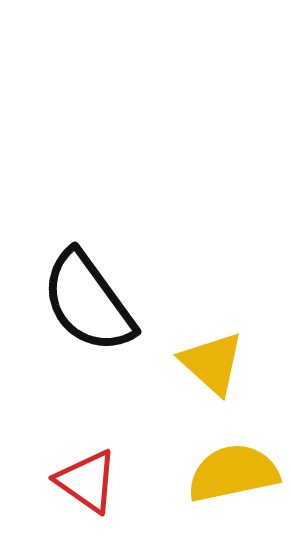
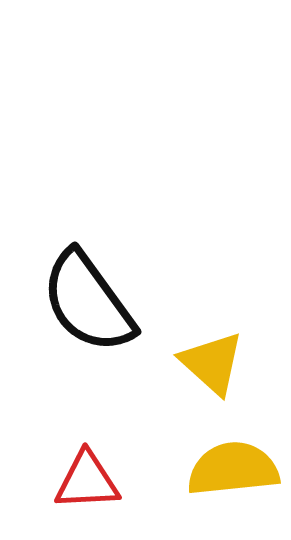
yellow semicircle: moved 4 px up; rotated 6 degrees clockwise
red triangle: rotated 38 degrees counterclockwise
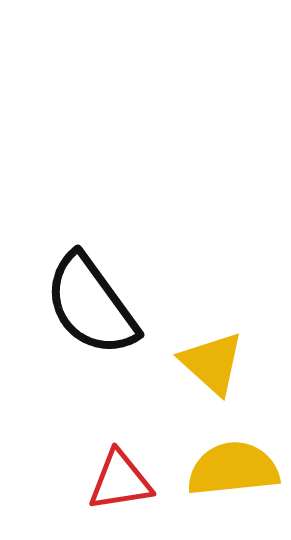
black semicircle: moved 3 px right, 3 px down
red triangle: moved 33 px right; rotated 6 degrees counterclockwise
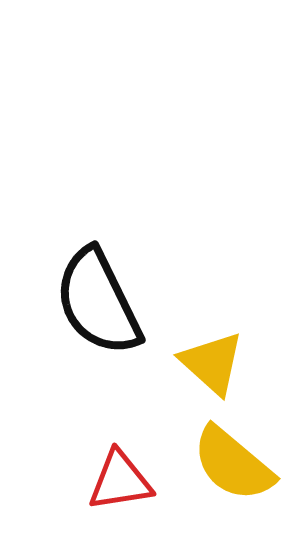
black semicircle: moved 7 px right, 3 px up; rotated 10 degrees clockwise
yellow semicircle: moved 5 px up; rotated 134 degrees counterclockwise
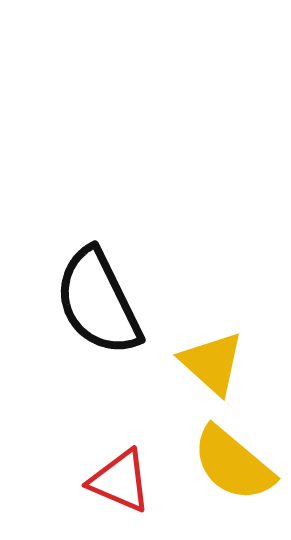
red triangle: rotated 32 degrees clockwise
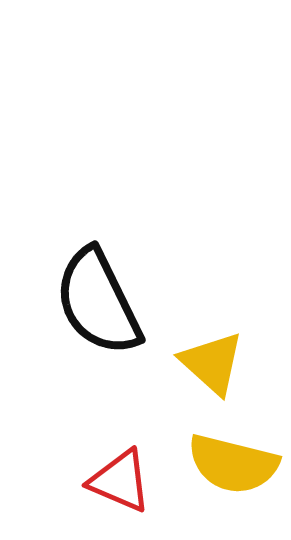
yellow semicircle: rotated 26 degrees counterclockwise
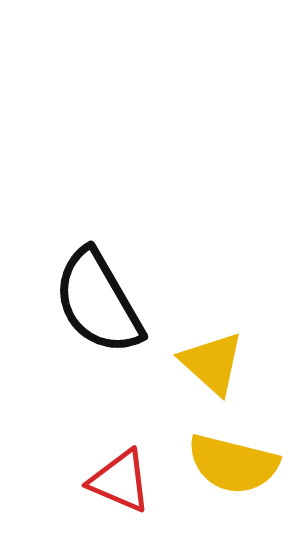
black semicircle: rotated 4 degrees counterclockwise
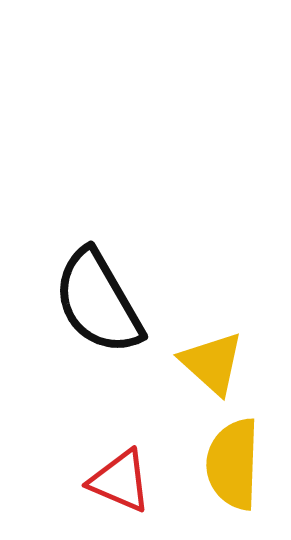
yellow semicircle: rotated 78 degrees clockwise
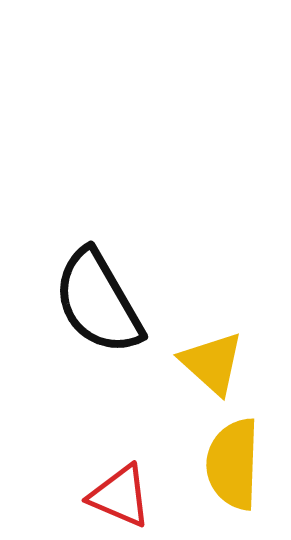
red triangle: moved 15 px down
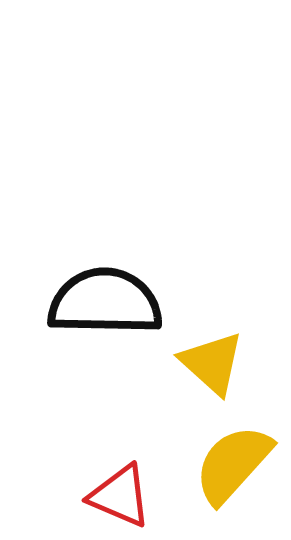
black semicircle: moved 7 px right; rotated 121 degrees clockwise
yellow semicircle: rotated 40 degrees clockwise
